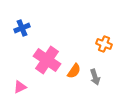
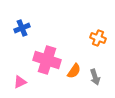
orange cross: moved 6 px left, 6 px up
pink cross: rotated 16 degrees counterclockwise
pink triangle: moved 5 px up
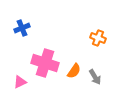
pink cross: moved 2 px left, 3 px down
gray arrow: rotated 14 degrees counterclockwise
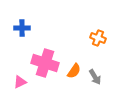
blue cross: rotated 21 degrees clockwise
